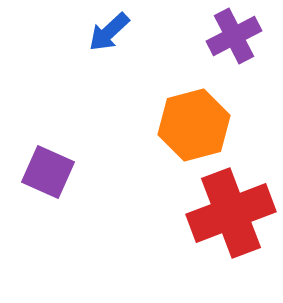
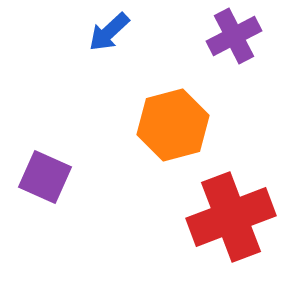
orange hexagon: moved 21 px left
purple square: moved 3 px left, 5 px down
red cross: moved 4 px down
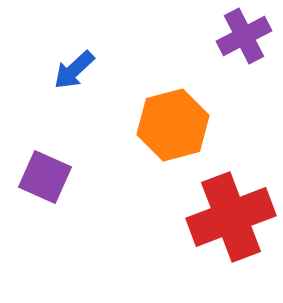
blue arrow: moved 35 px left, 38 px down
purple cross: moved 10 px right
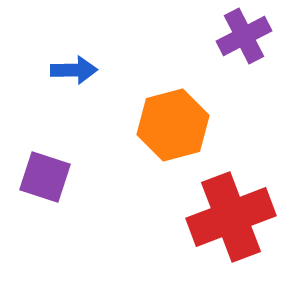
blue arrow: rotated 138 degrees counterclockwise
purple square: rotated 6 degrees counterclockwise
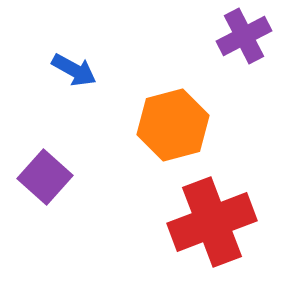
blue arrow: rotated 30 degrees clockwise
purple square: rotated 24 degrees clockwise
red cross: moved 19 px left, 5 px down
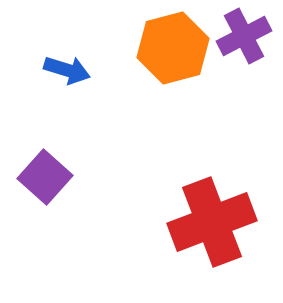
blue arrow: moved 7 px left; rotated 12 degrees counterclockwise
orange hexagon: moved 77 px up
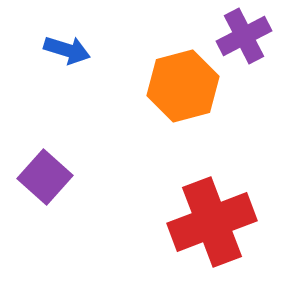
orange hexagon: moved 10 px right, 38 px down
blue arrow: moved 20 px up
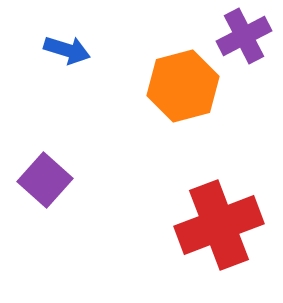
purple square: moved 3 px down
red cross: moved 7 px right, 3 px down
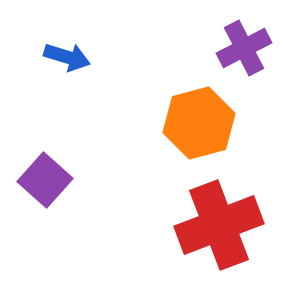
purple cross: moved 12 px down
blue arrow: moved 7 px down
orange hexagon: moved 16 px right, 37 px down
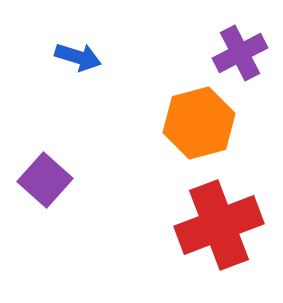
purple cross: moved 4 px left, 5 px down
blue arrow: moved 11 px right
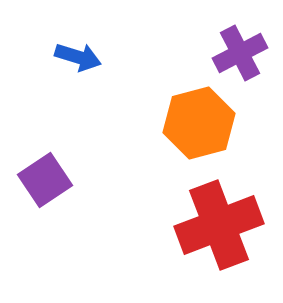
purple square: rotated 14 degrees clockwise
